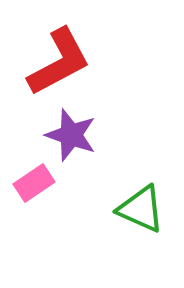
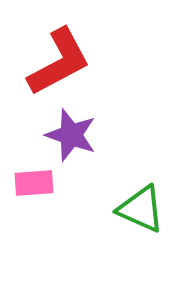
pink rectangle: rotated 30 degrees clockwise
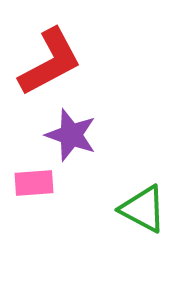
red L-shape: moved 9 px left
green triangle: moved 2 px right; rotated 4 degrees clockwise
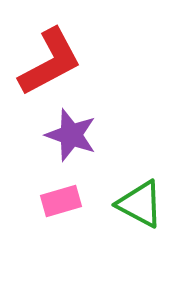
pink rectangle: moved 27 px right, 18 px down; rotated 12 degrees counterclockwise
green triangle: moved 3 px left, 5 px up
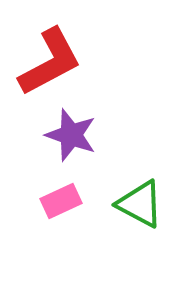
pink rectangle: rotated 9 degrees counterclockwise
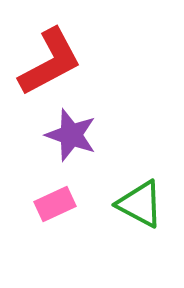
pink rectangle: moved 6 px left, 3 px down
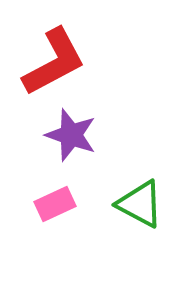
red L-shape: moved 4 px right
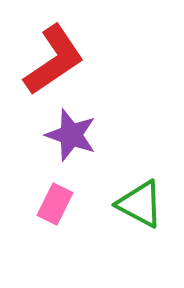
red L-shape: moved 2 px up; rotated 6 degrees counterclockwise
pink rectangle: rotated 39 degrees counterclockwise
